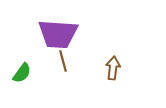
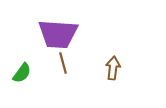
brown line: moved 2 px down
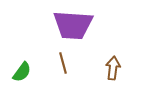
purple trapezoid: moved 15 px right, 9 px up
green semicircle: moved 1 px up
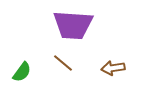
brown line: rotated 35 degrees counterclockwise
brown arrow: rotated 105 degrees counterclockwise
